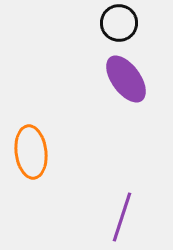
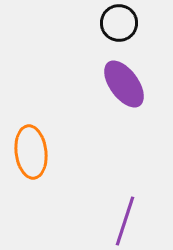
purple ellipse: moved 2 px left, 5 px down
purple line: moved 3 px right, 4 px down
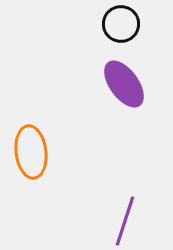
black circle: moved 2 px right, 1 px down
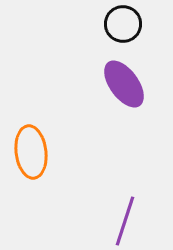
black circle: moved 2 px right
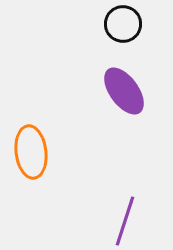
purple ellipse: moved 7 px down
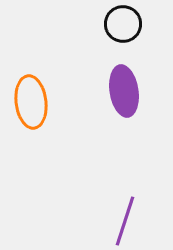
purple ellipse: rotated 27 degrees clockwise
orange ellipse: moved 50 px up
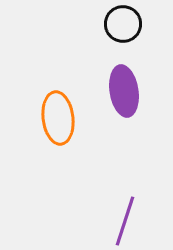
orange ellipse: moved 27 px right, 16 px down
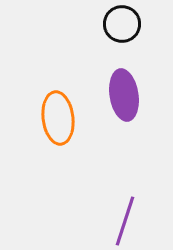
black circle: moved 1 px left
purple ellipse: moved 4 px down
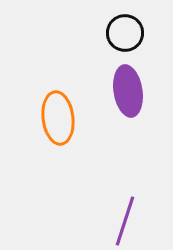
black circle: moved 3 px right, 9 px down
purple ellipse: moved 4 px right, 4 px up
